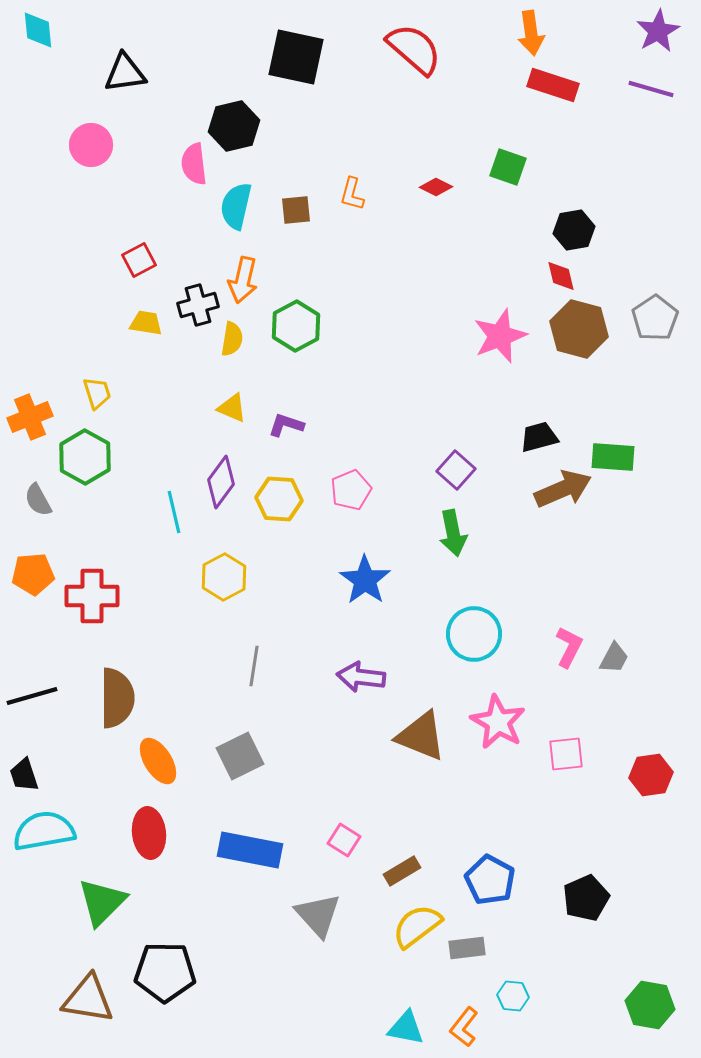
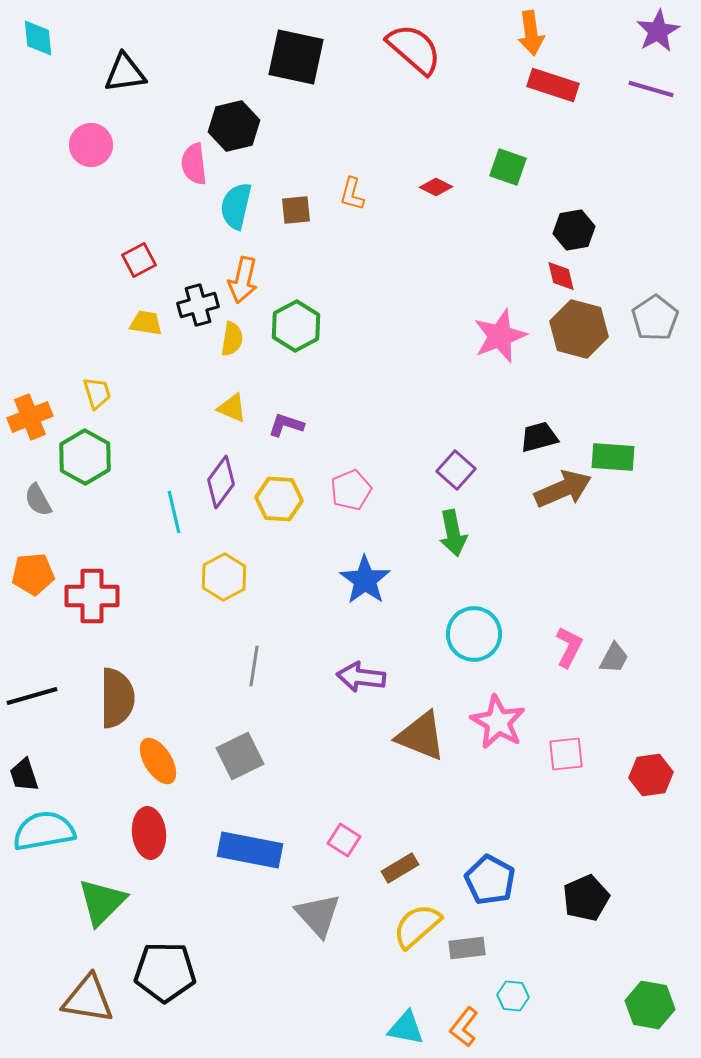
cyan diamond at (38, 30): moved 8 px down
brown rectangle at (402, 871): moved 2 px left, 3 px up
yellow semicircle at (417, 926): rotated 4 degrees counterclockwise
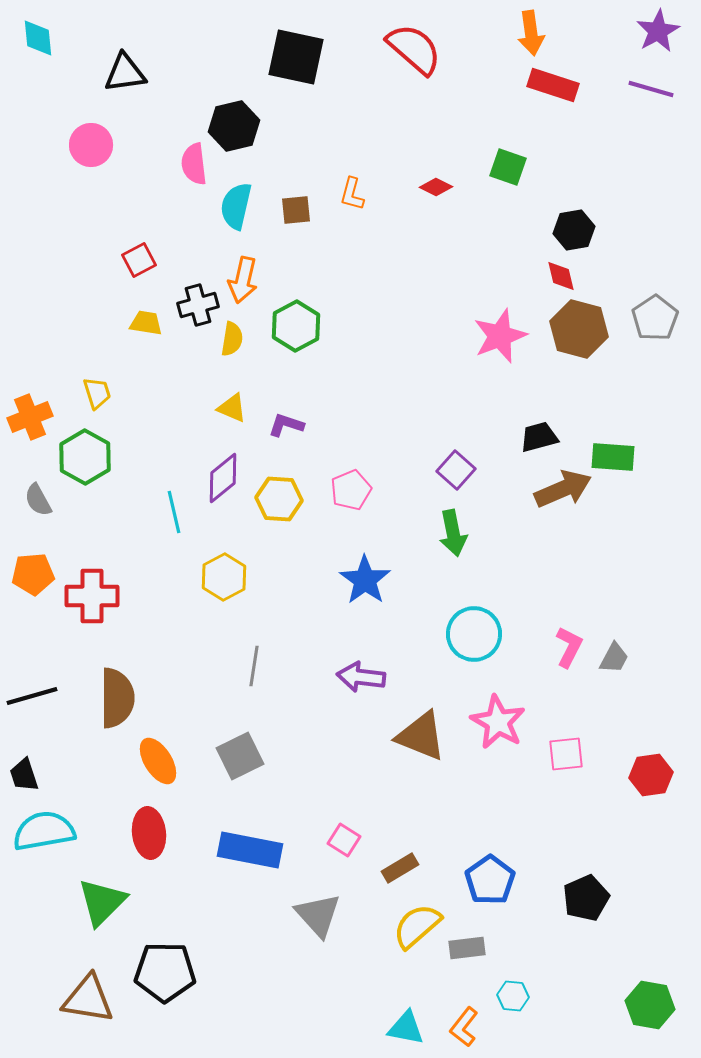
purple diamond at (221, 482): moved 2 px right, 4 px up; rotated 15 degrees clockwise
blue pentagon at (490, 880): rotated 9 degrees clockwise
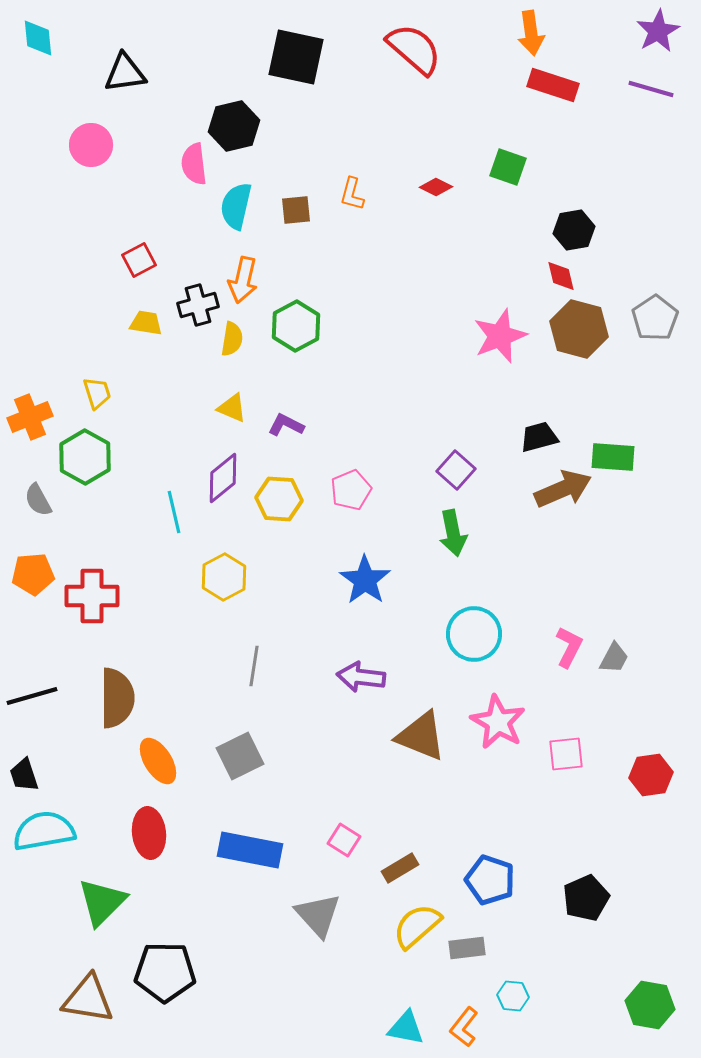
purple L-shape at (286, 425): rotated 9 degrees clockwise
blue pentagon at (490, 880): rotated 18 degrees counterclockwise
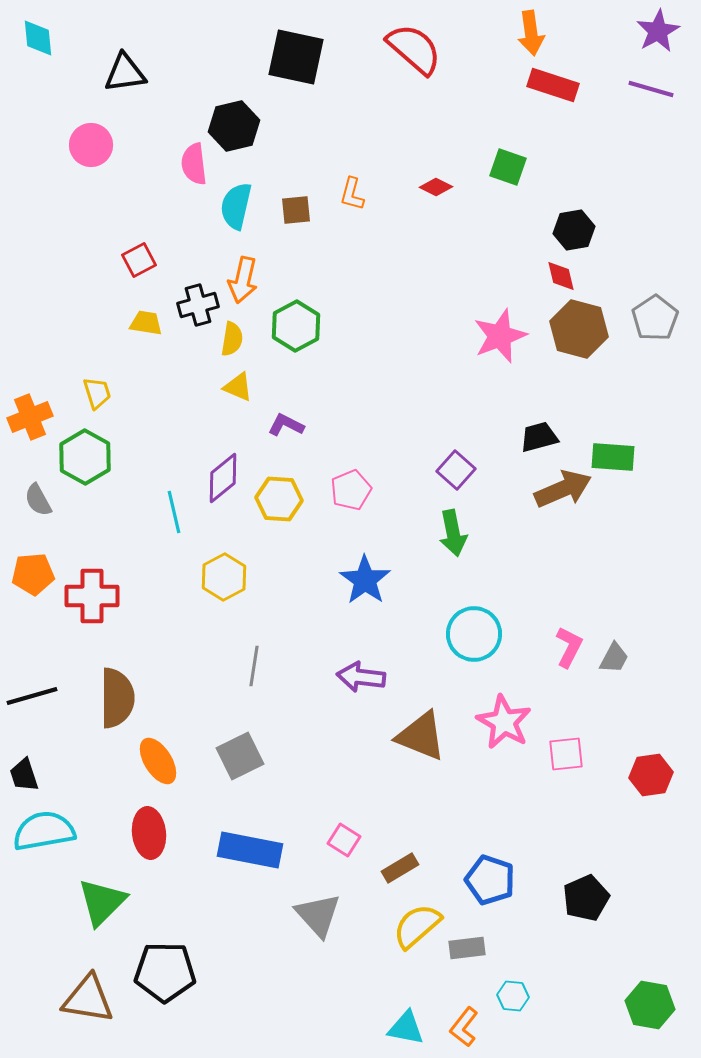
yellow triangle at (232, 408): moved 6 px right, 21 px up
pink star at (498, 722): moved 6 px right
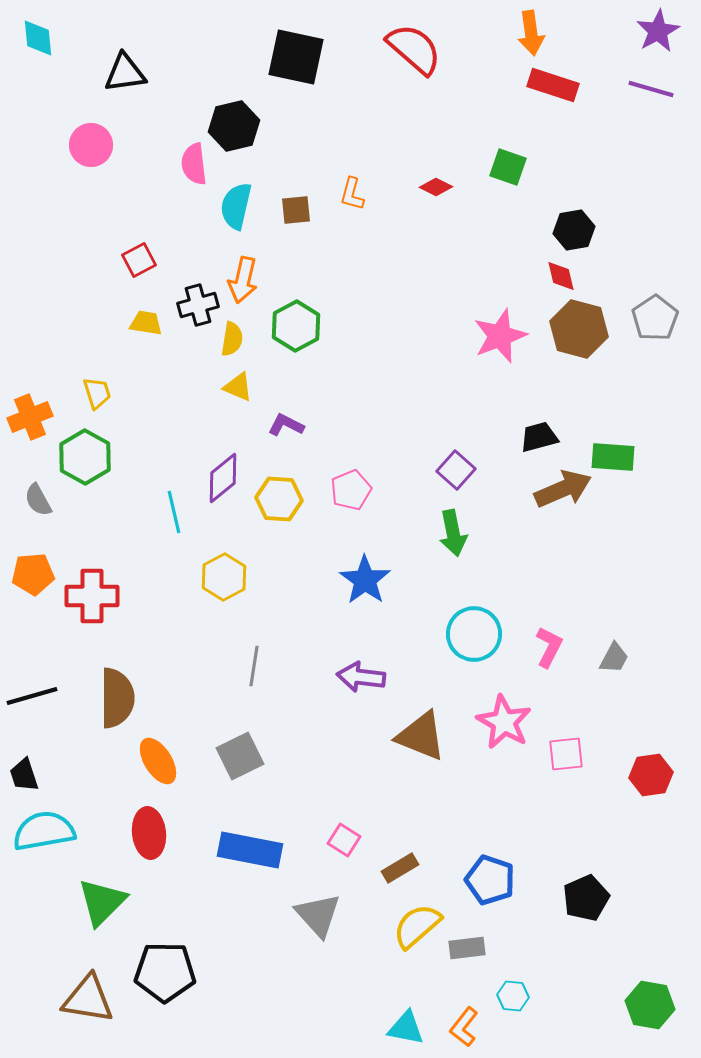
pink L-shape at (569, 647): moved 20 px left
